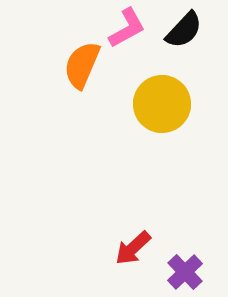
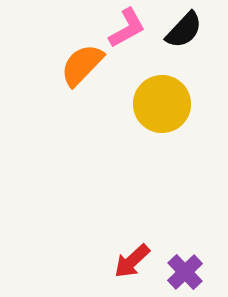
orange semicircle: rotated 21 degrees clockwise
red arrow: moved 1 px left, 13 px down
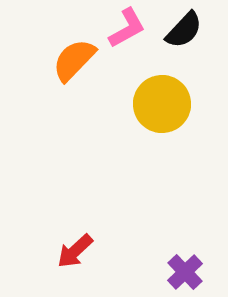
orange semicircle: moved 8 px left, 5 px up
red arrow: moved 57 px left, 10 px up
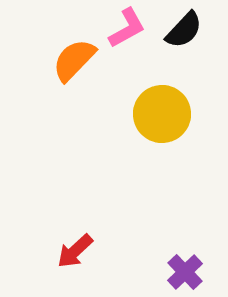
yellow circle: moved 10 px down
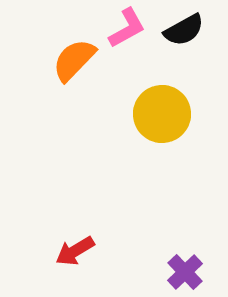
black semicircle: rotated 18 degrees clockwise
red arrow: rotated 12 degrees clockwise
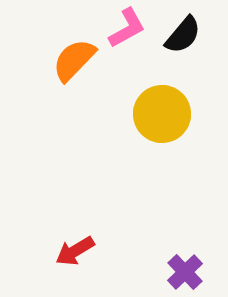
black semicircle: moved 1 px left, 5 px down; rotated 21 degrees counterclockwise
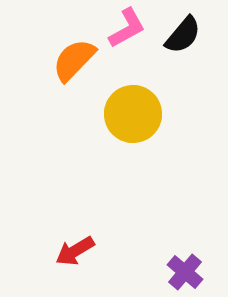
yellow circle: moved 29 px left
purple cross: rotated 6 degrees counterclockwise
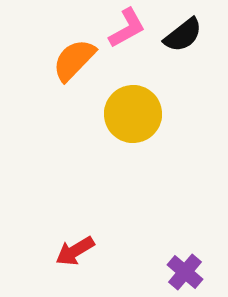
black semicircle: rotated 12 degrees clockwise
